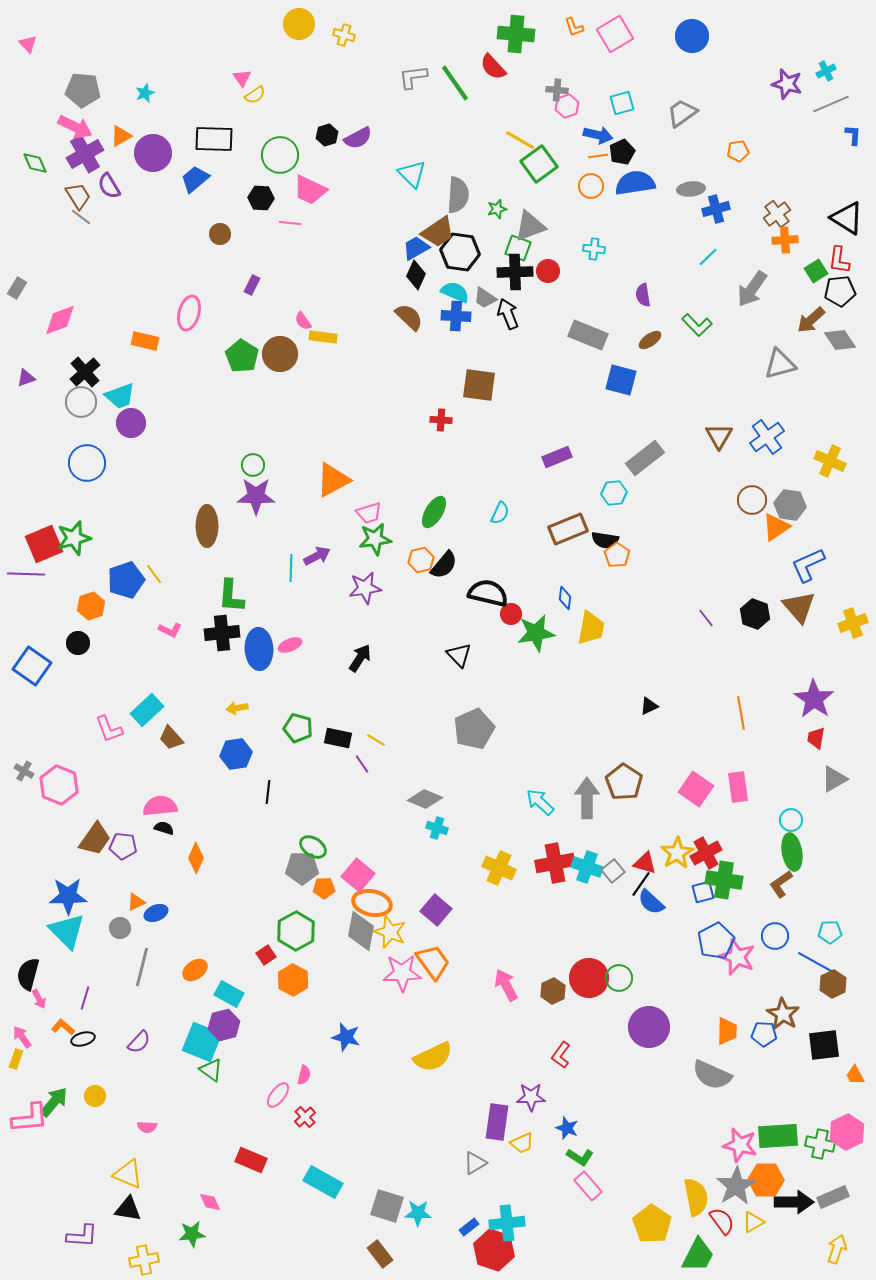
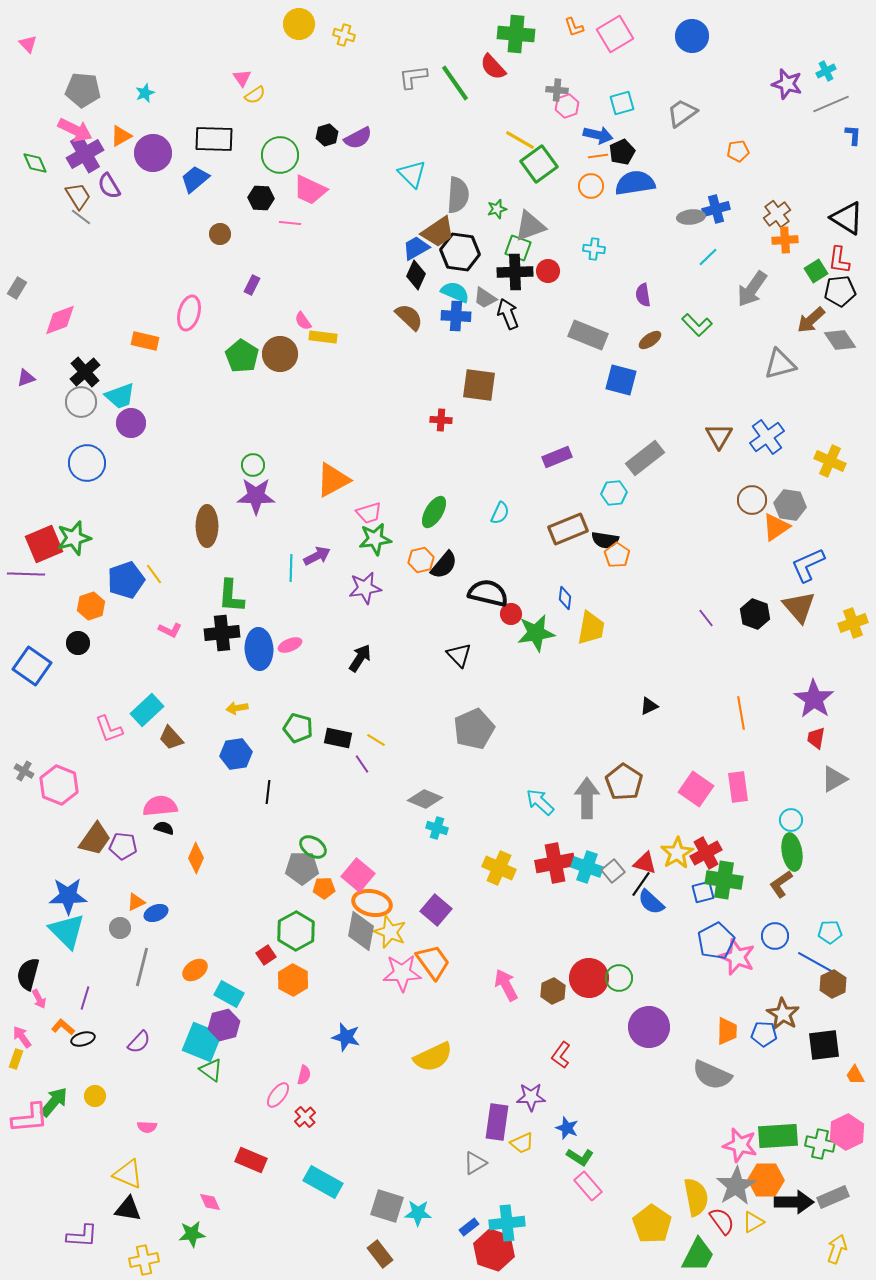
pink arrow at (75, 127): moved 3 px down
gray ellipse at (691, 189): moved 28 px down
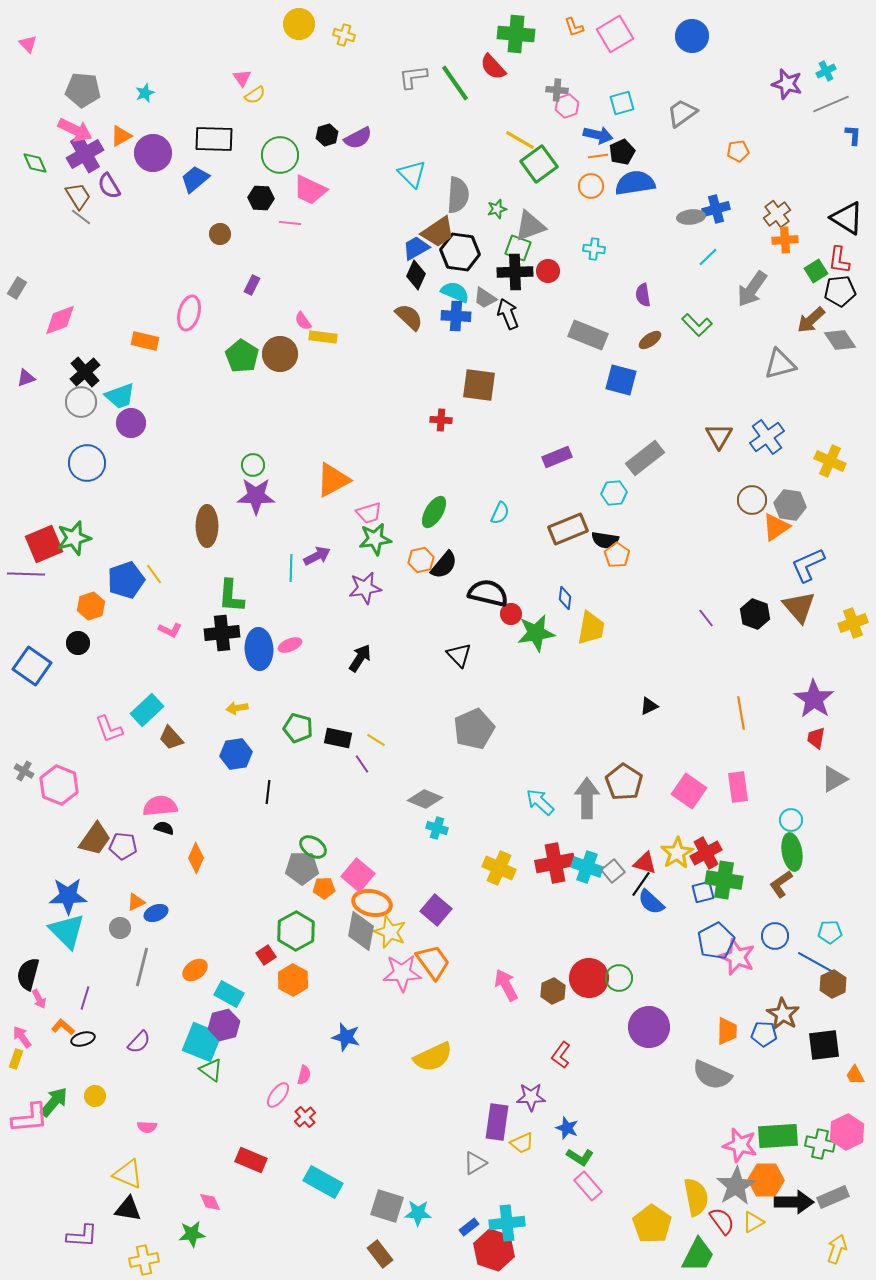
pink square at (696, 789): moved 7 px left, 2 px down
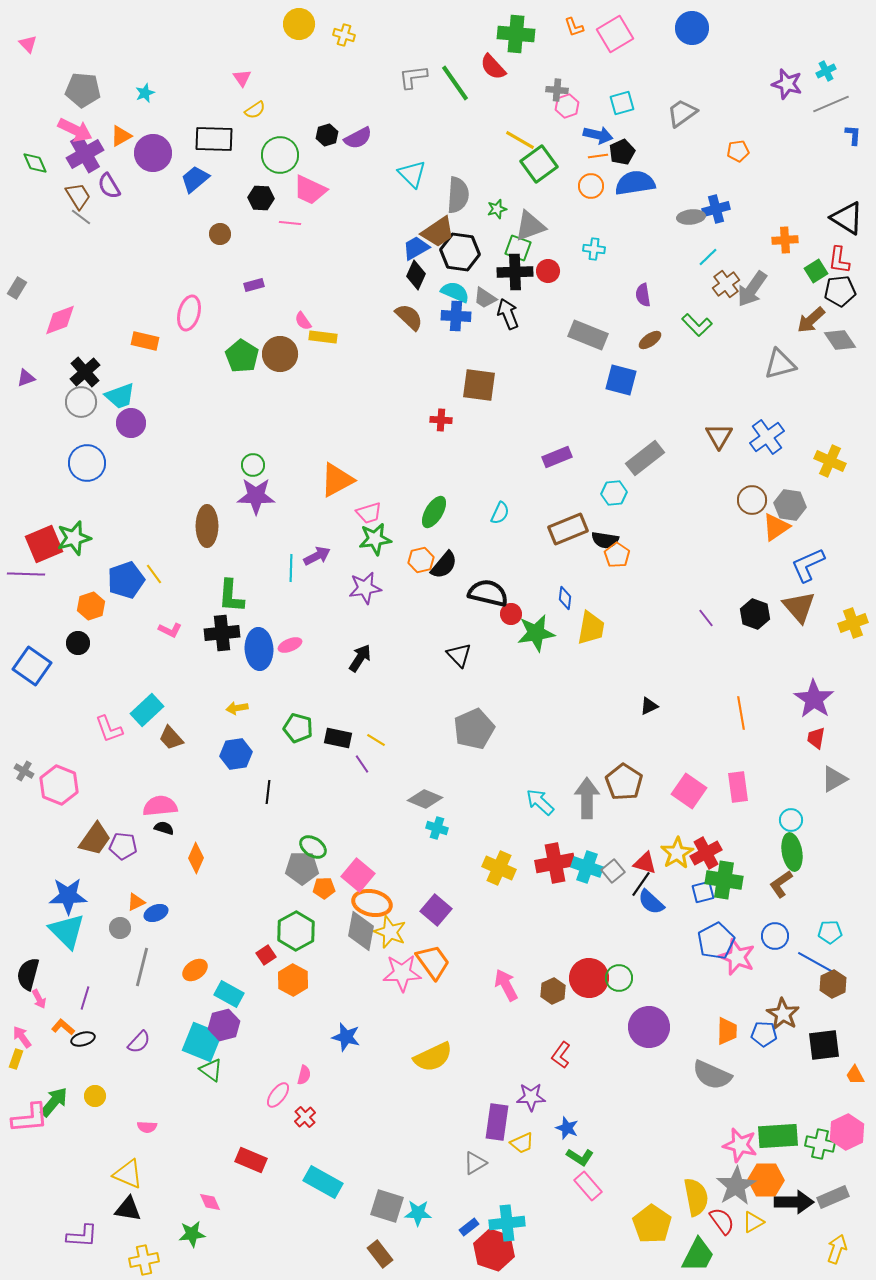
blue circle at (692, 36): moved 8 px up
yellow semicircle at (255, 95): moved 15 px down
brown cross at (777, 214): moved 51 px left, 70 px down
purple rectangle at (252, 285): moved 2 px right; rotated 48 degrees clockwise
orange triangle at (333, 480): moved 4 px right
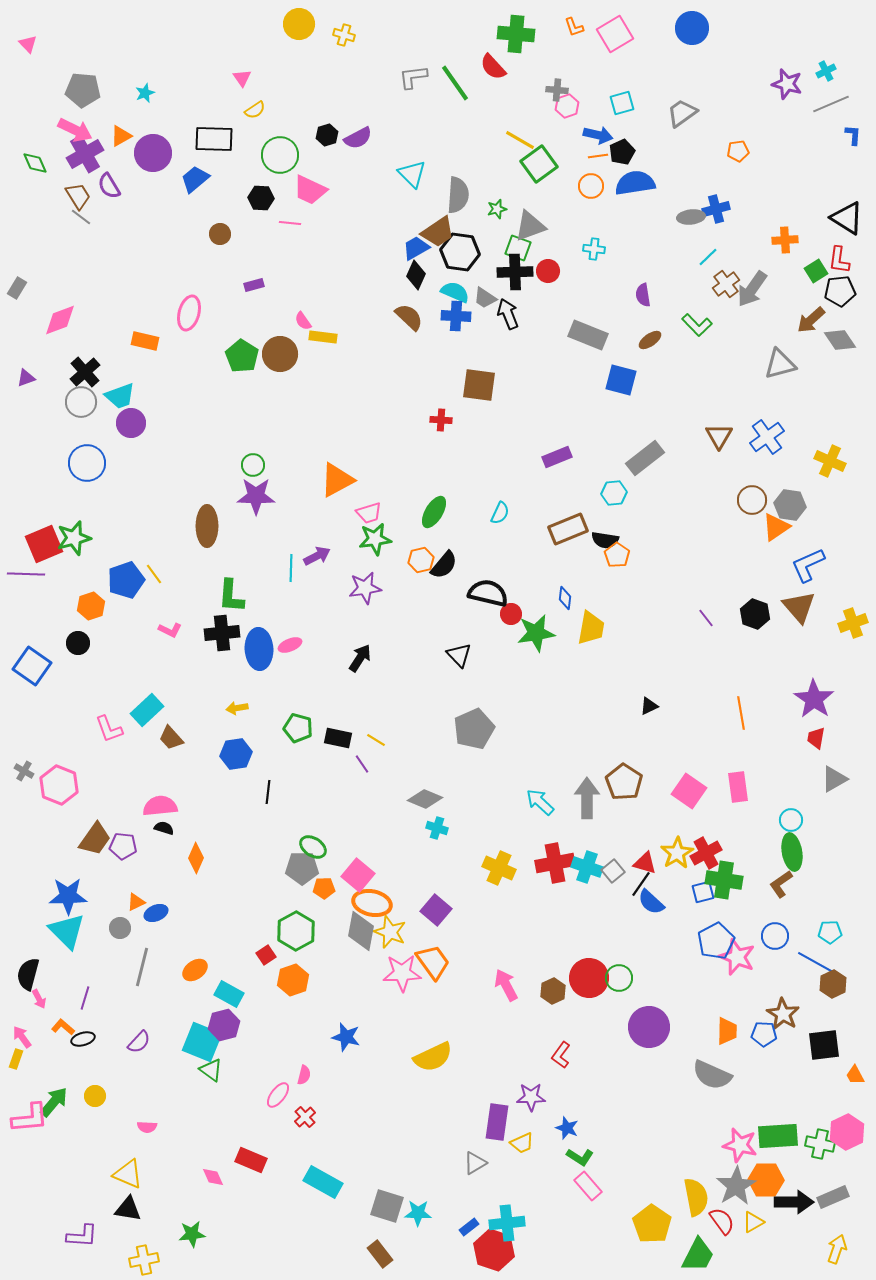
orange hexagon at (293, 980): rotated 12 degrees clockwise
pink diamond at (210, 1202): moved 3 px right, 25 px up
